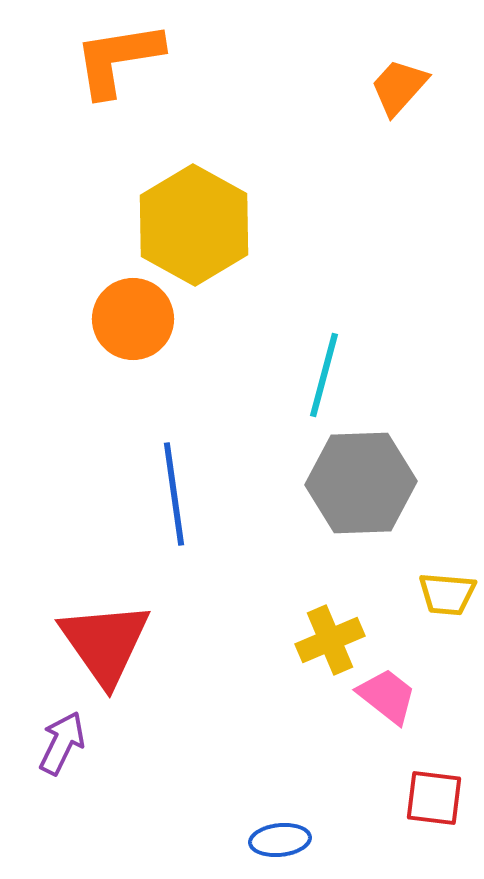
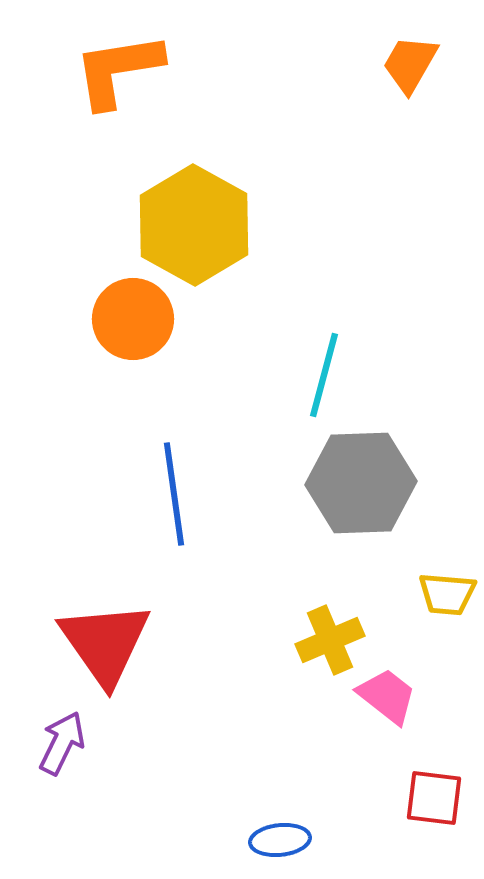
orange L-shape: moved 11 px down
orange trapezoid: moved 11 px right, 23 px up; rotated 12 degrees counterclockwise
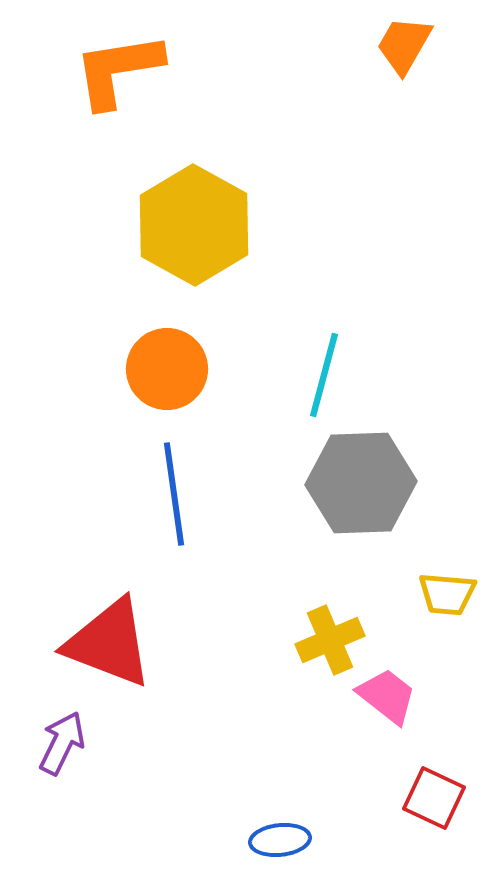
orange trapezoid: moved 6 px left, 19 px up
orange circle: moved 34 px right, 50 px down
red triangle: moved 4 px right; rotated 34 degrees counterclockwise
red square: rotated 18 degrees clockwise
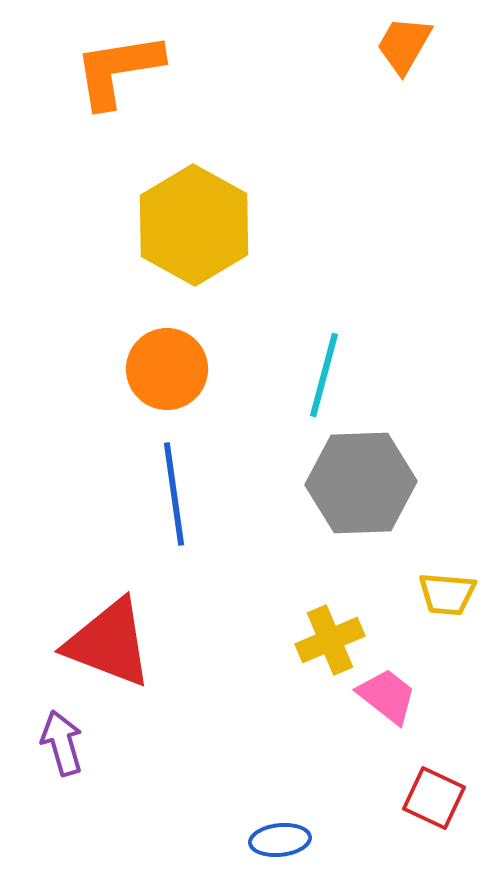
purple arrow: rotated 42 degrees counterclockwise
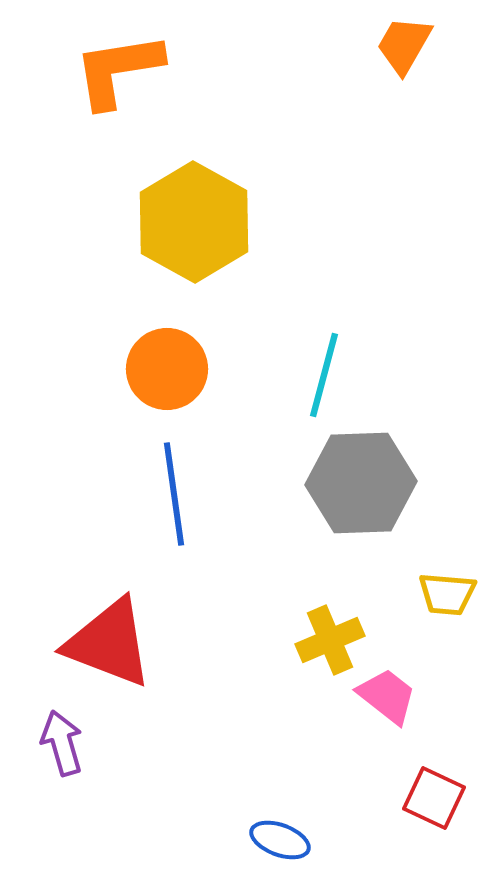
yellow hexagon: moved 3 px up
blue ellipse: rotated 26 degrees clockwise
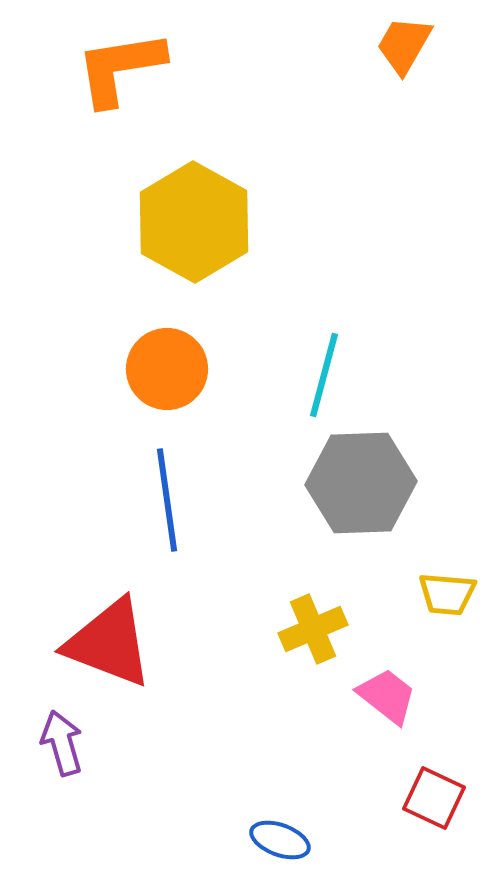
orange L-shape: moved 2 px right, 2 px up
blue line: moved 7 px left, 6 px down
yellow cross: moved 17 px left, 11 px up
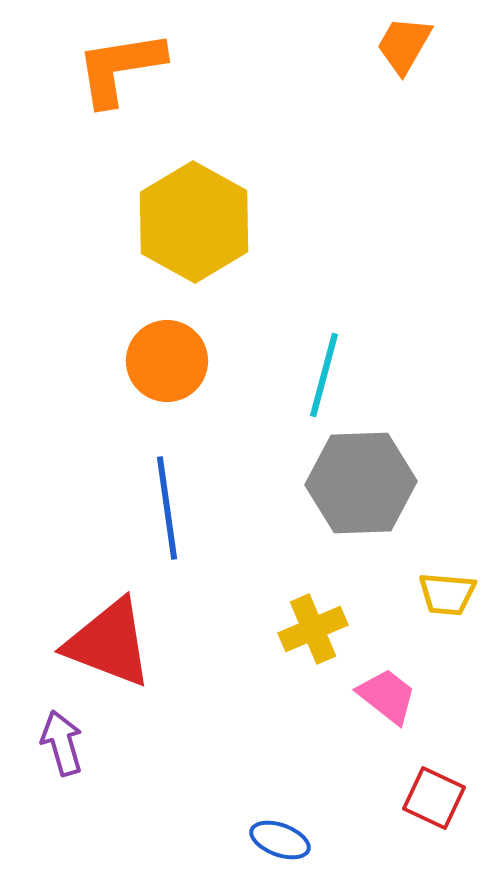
orange circle: moved 8 px up
blue line: moved 8 px down
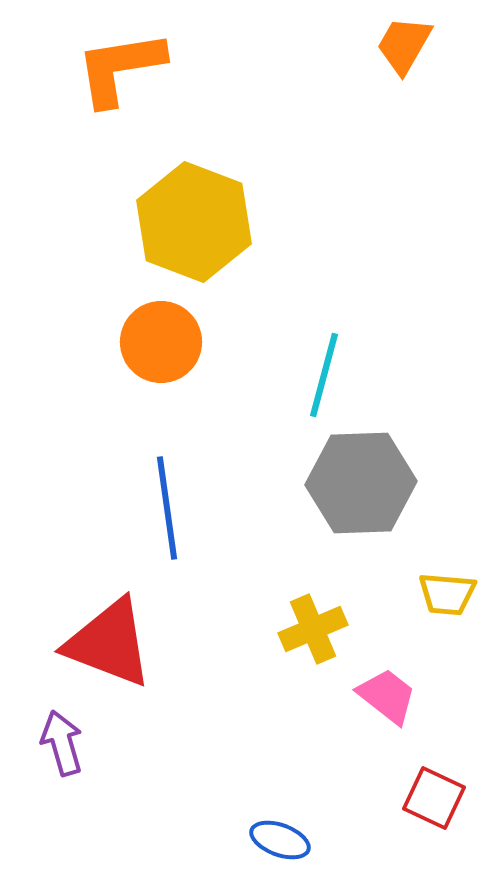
yellow hexagon: rotated 8 degrees counterclockwise
orange circle: moved 6 px left, 19 px up
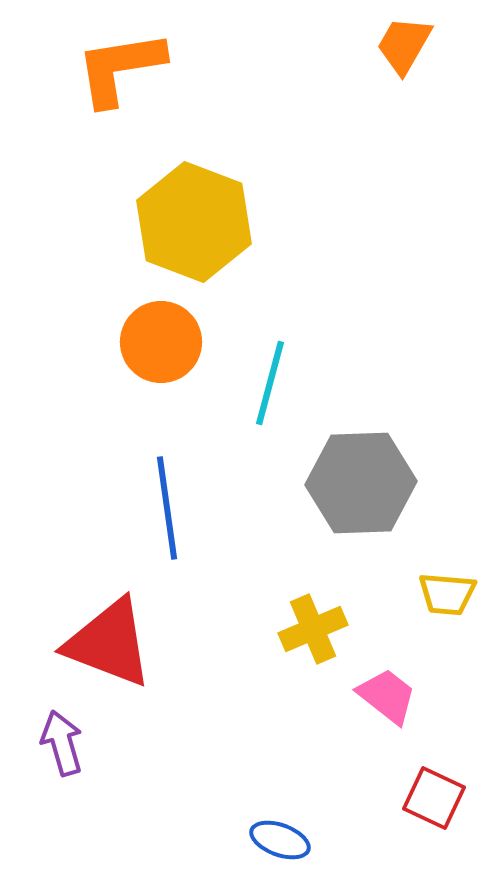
cyan line: moved 54 px left, 8 px down
